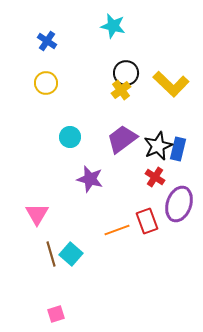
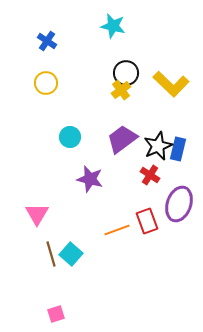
red cross: moved 5 px left, 2 px up
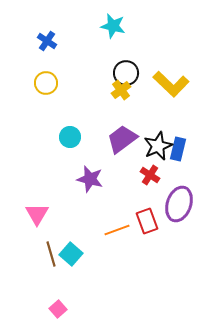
pink square: moved 2 px right, 5 px up; rotated 24 degrees counterclockwise
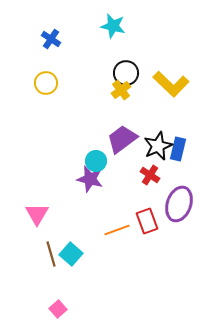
blue cross: moved 4 px right, 2 px up
cyan circle: moved 26 px right, 24 px down
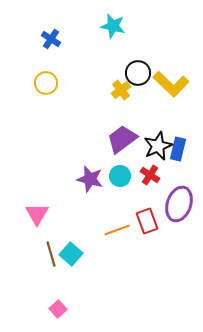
black circle: moved 12 px right
cyan circle: moved 24 px right, 15 px down
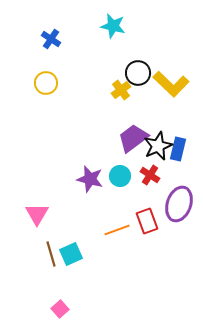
purple trapezoid: moved 11 px right, 1 px up
cyan square: rotated 25 degrees clockwise
pink square: moved 2 px right
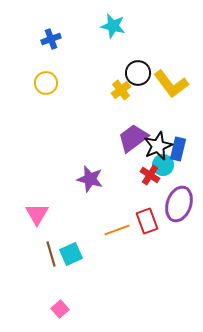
blue cross: rotated 36 degrees clockwise
yellow L-shape: rotated 9 degrees clockwise
cyan circle: moved 43 px right, 11 px up
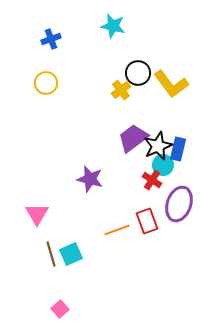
red cross: moved 2 px right, 5 px down
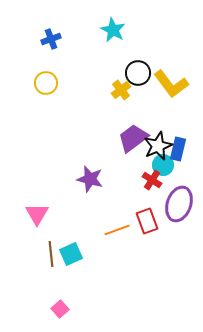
cyan star: moved 4 px down; rotated 15 degrees clockwise
brown line: rotated 10 degrees clockwise
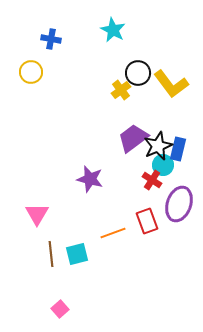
blue cross: rotated 30 degrees clockwise
yellow circle: moved 15 px left, 11 px up
orange line: moved 4 px left, 3 px down
cyan square: moved 6 px right; rotated 10 degrees clockwise
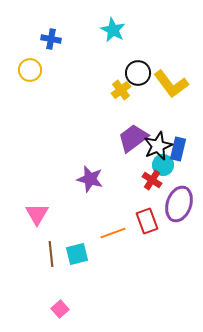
yellow circle: moved 1 px left, 2 px up
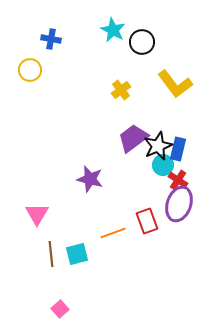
black circle: moved 4 px right, 31 px up
yellow L-shape: moved 4 px right
red cross: moved 26 px right
